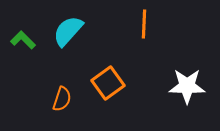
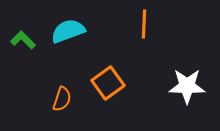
cyan semicircle: rotated 28 degrees clockwise
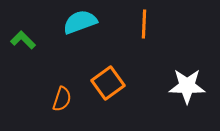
cyan semicircle: moved 12 px right, 9 px up
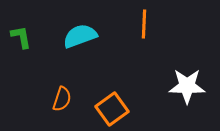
cyan semicircle: moved 14 px down
green L-shape: moved 2 px left, 3 px up; rotated 35 degrees clockwise
orange square: moved 4 px right, 26 px down
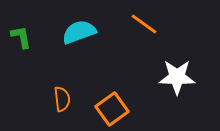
orange line: rotated 56 degrees counterclockwise
cyan semicircle: moved 1 px left, 4 px up
white star: moved 10 px left, 9 px up
orange semicircle: rotated 25 degrees counterclockwise
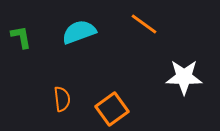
white star: moved 7 px right
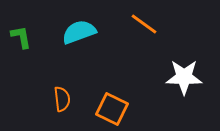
orange square: rotated 28 degrees counterclockwise
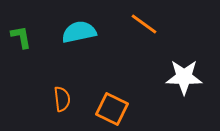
cyan semicircle: rotated 8 degrees clockwise
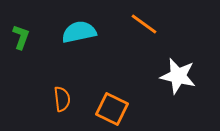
green L-shape: rotated 30 degrees clockwise
white star: moved 6 px left, 1 px up; rotated 12 degrees clockwise
